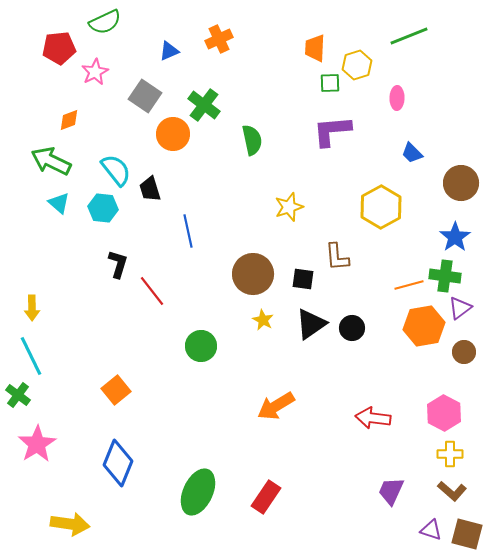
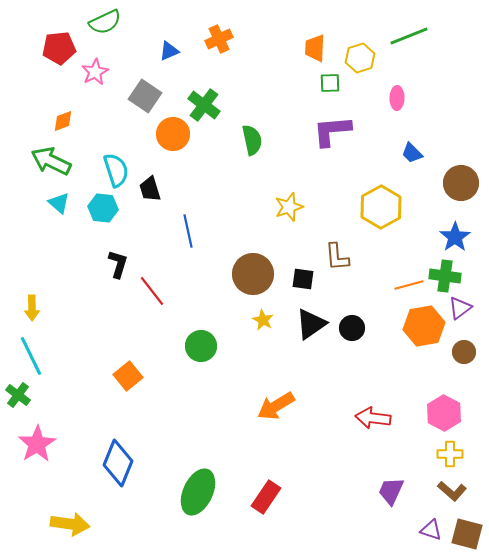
yellow hexagon at (357, 65): moved 3 px right, 7 px up
orange diamond at (69, 120): moved 6 px left, 1 px down
cyan semicircle at (116, 170): rotated 20 degrees clockwise
orange square at (116, 390): moved 12 px right, 14 px up
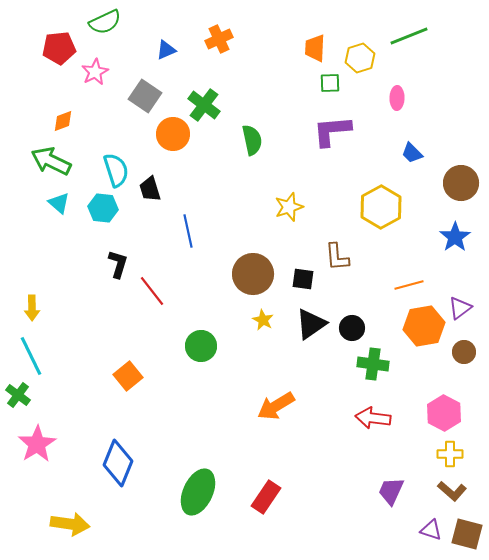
blue triangle at (169, 51): moved 3 px left, 1 px up
green cross at (445, 276): moved 72 px left, 88 px down
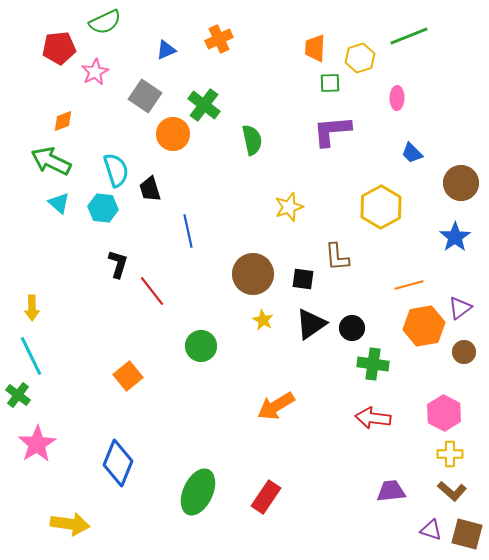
purple trapezoid at (391, 491): rotated 60 degrees clockwise
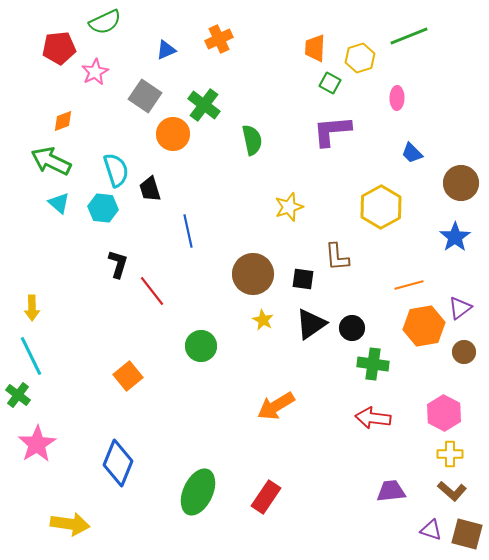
green square at (330, 83): rotated 30 degrees clockwise
